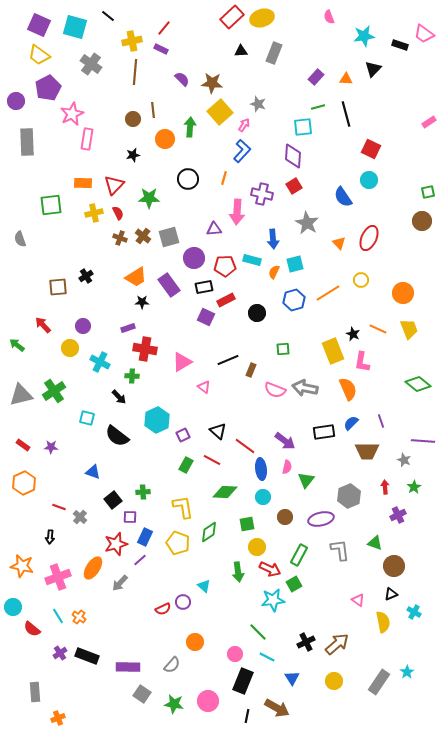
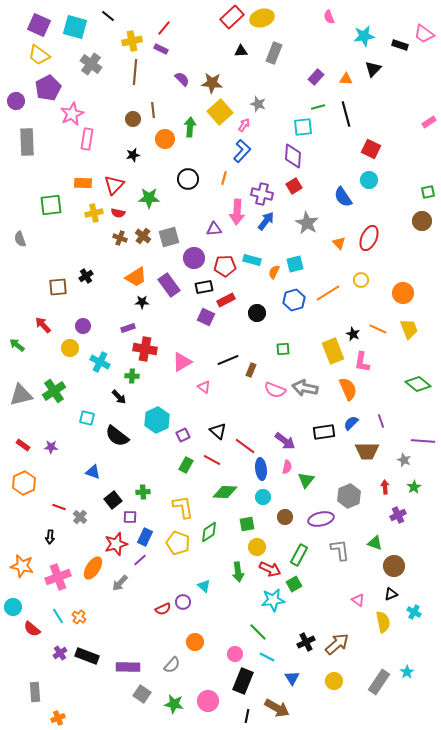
red semicircle at (118, 213): rotated 128 degrees clockwise
blue arrow at (273, 239): moved 7 px left, 18 px up; rotated 138 degrees counterclockwise
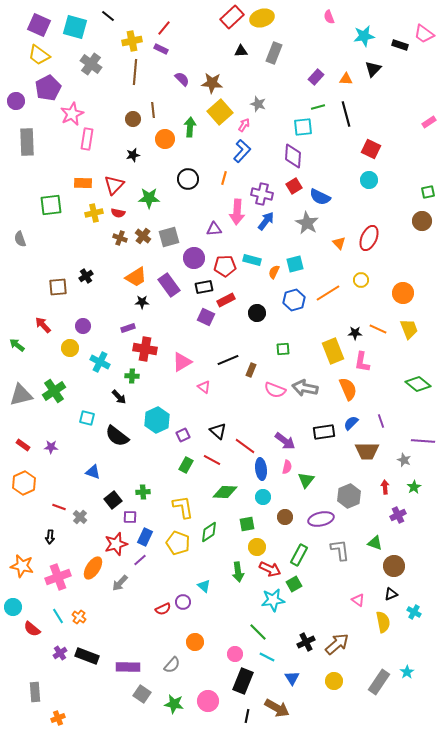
blue semicircle at (343, 197): moved 23 px left; rotated 30 degrees counterclockwise
black star at (353, 334): moved 2 px right, 1 px up; rotated 24 degrees counterclockwise
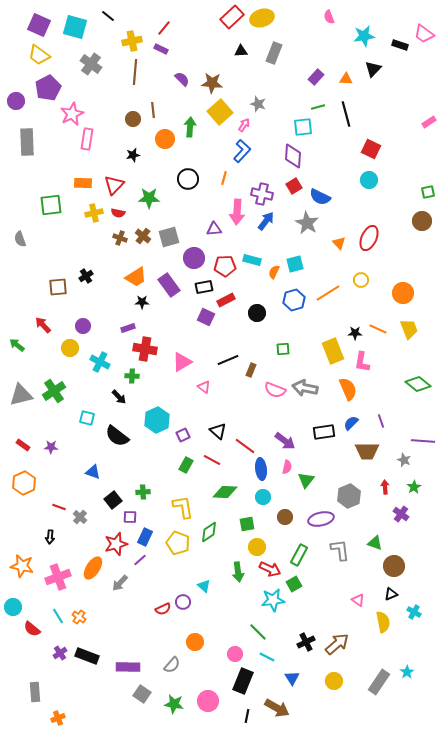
purple cross at (398, 515): moved 3 px right, 1 px up; rotated 28 degrees counterclockwise
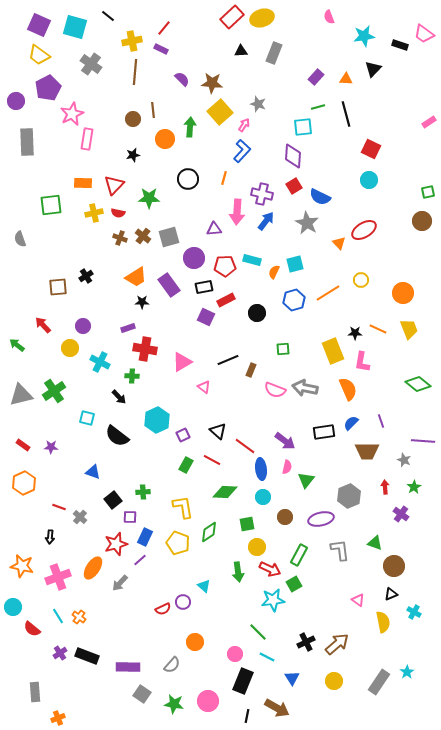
red ellipse at (369, 238): moved 5 px left, 8 px up; rotated 35 degrees clockwise
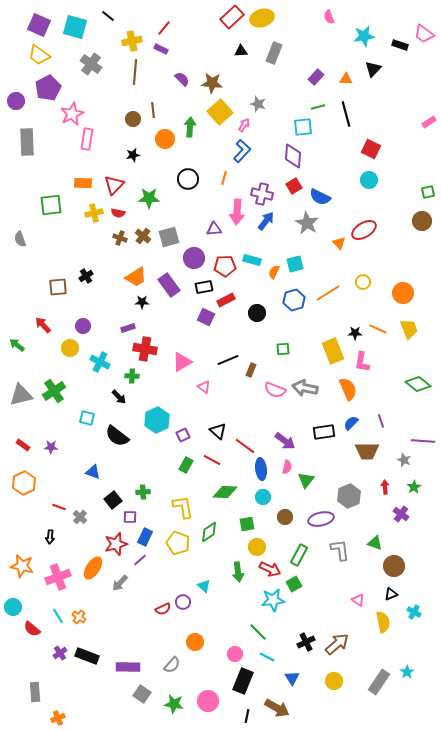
yellow circle at (361, 280): moved 2 px right, 2 px down
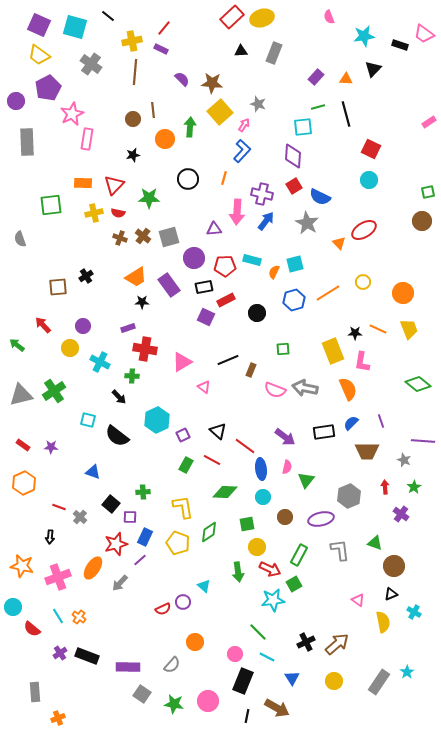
cyan square at (87, 418): moved 1 px right, 2 px down
purple arrow at (285, 441): moved 4 px up
black square at (113, 500): moved 2 px left, 4 px down; rotated 12 degrees counterclockwise
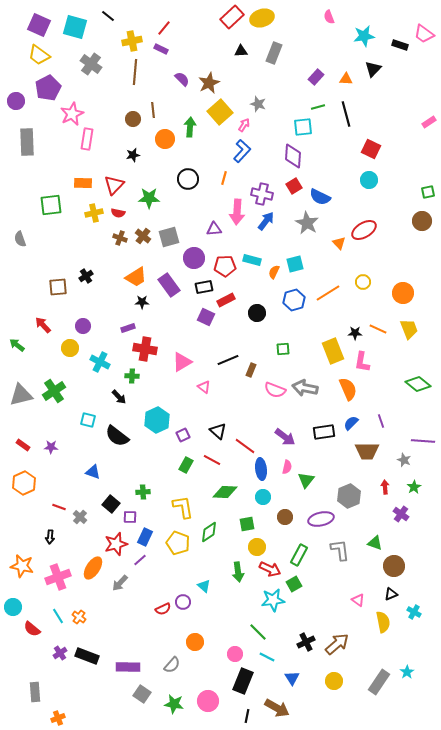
brown star at (212, 83): moved 3 px left; rotated 30 degrees counterclockwise
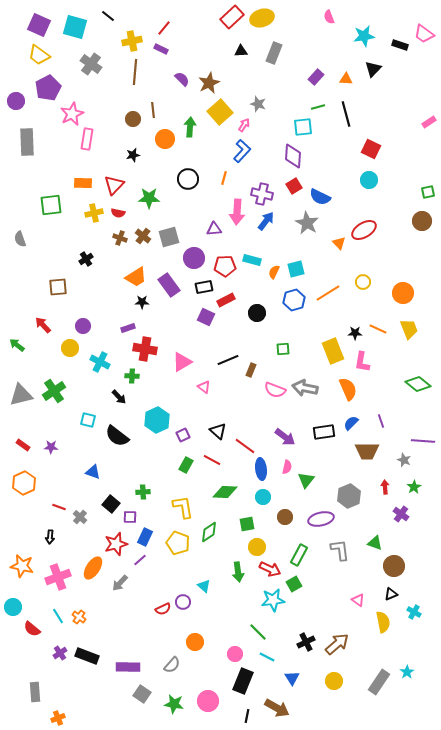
cyan square at (295, 264): moved 1 px right, 5 px down
black cross at (86, 276): moved 17 px up
